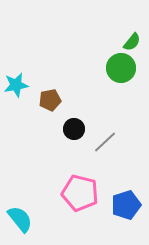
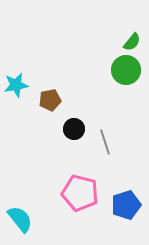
green circle: moved 5 px right, 2 px down
gray line: rotated 65 degrees counterclockwise
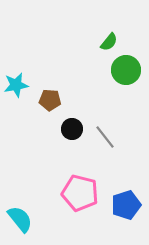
green semicircle: moved 23 px left
brown pentagon: rotated 15 degrees clockwise
black circle: moved 2 px left
gray line: moved 5 px up; rotated 20 degrees counterclockwise
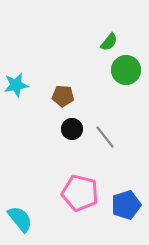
brown pentagon: moved 13 px right, 4 px up
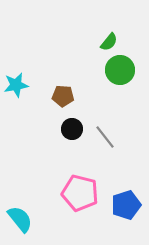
green circle: moved 6 px left
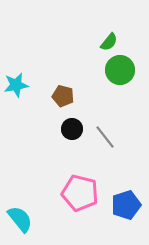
brown pentagon: rotated 10 degrees clockwise
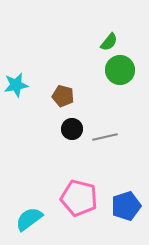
gray line: rotated 65 degrees counterclockwise
pink pentagon: moved 1 px left, 5 px down
blue pentagon: moved 1 px down
cyan semicircle: moved 9 px right; rotated 88 degrees counterclockwise
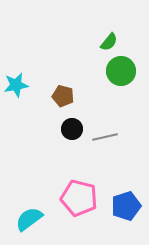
green circle: moved 1 px right, 1 px down
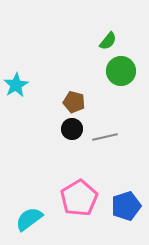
green semicircle: moved 1 px left, 1 px up
cyan star: rotated 20 degrees counterclockwise
brown pentagon: moved 11 px right, 6 px down
pink pentagon: rotated 27 degrees clockwise
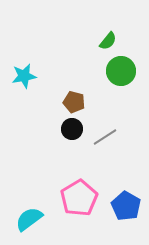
cyan star: moved 8 px right, 9 px up; rotated 20 degrees clockwise
gray line: rotated 20 degrees counterclockwise
blue pentagon: rotated 24 degrees counterclockwise
